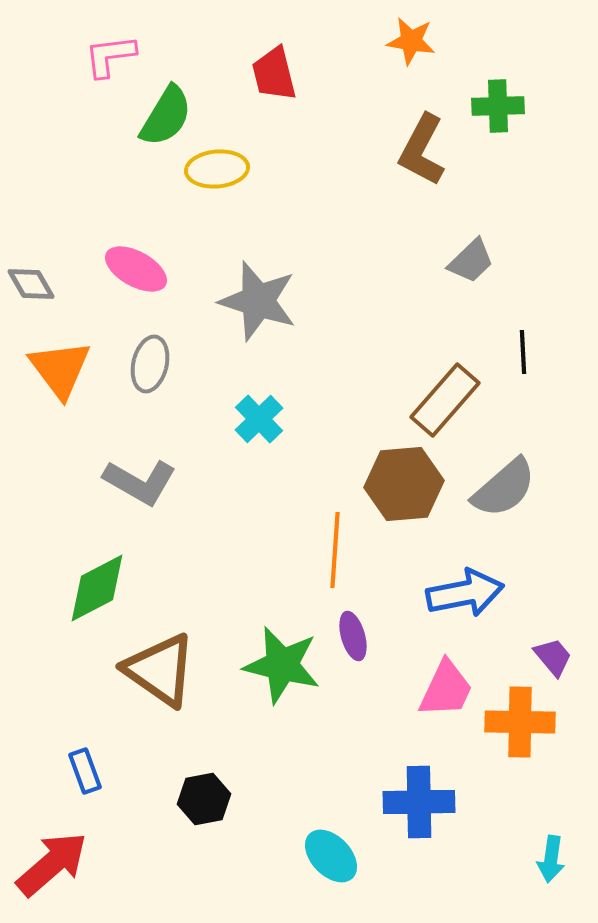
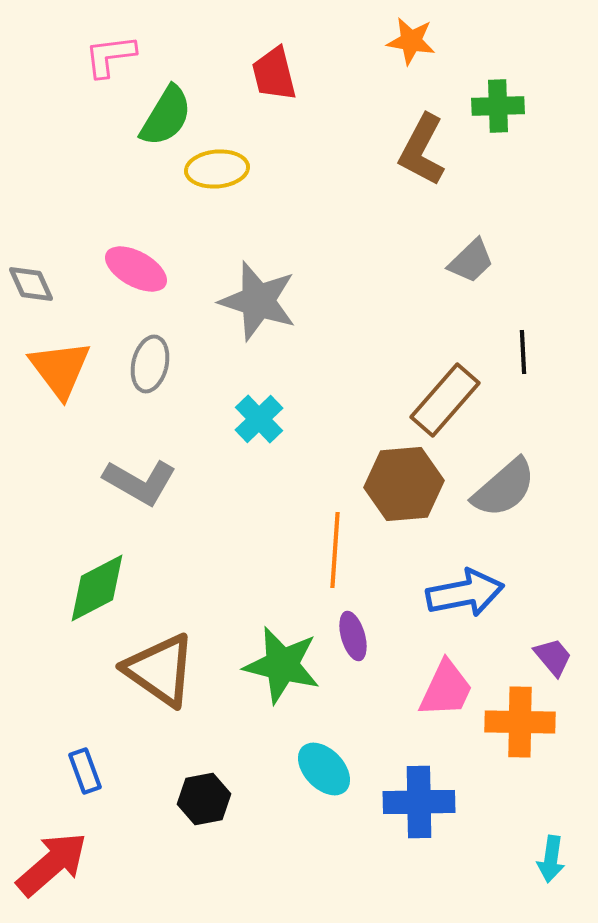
gray diamond: rotated 6 degrees clockwise
cyan ellipse: moved 7 px left, 87 px up
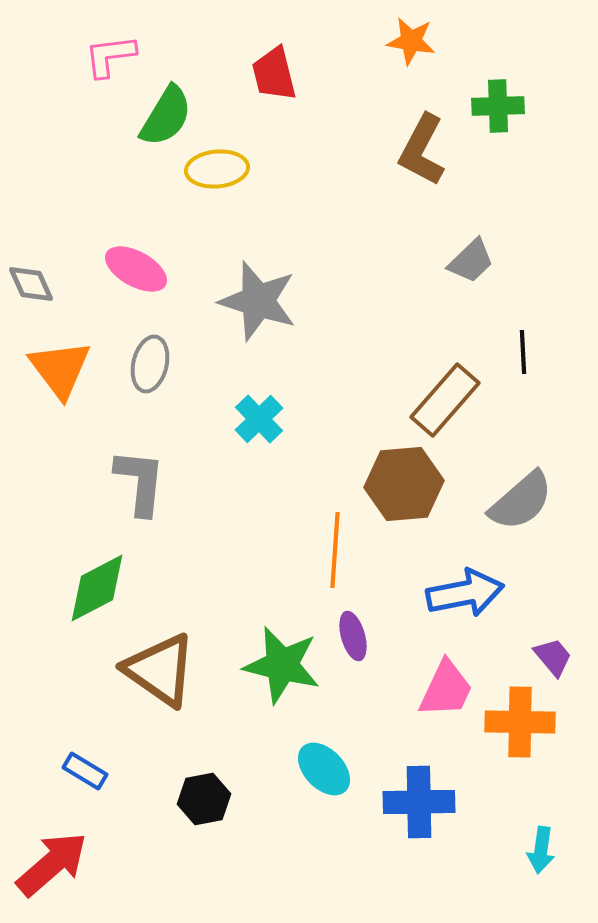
gray L-shape: rotated 114 degrees counterclockwise
gray semicircle: moved 17 px right, 13 px down
blue rectangle: rotated 39 degrees counterclockwise
cyan arrow: moved 10 px left, 9 px up
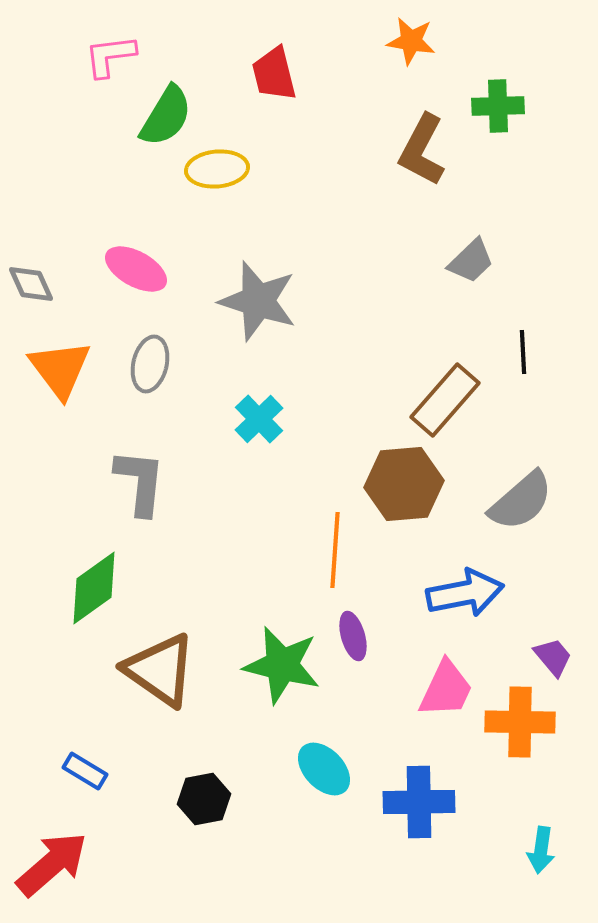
green diamond: moved 3 px left; rotated 8 degrees counterclockwise
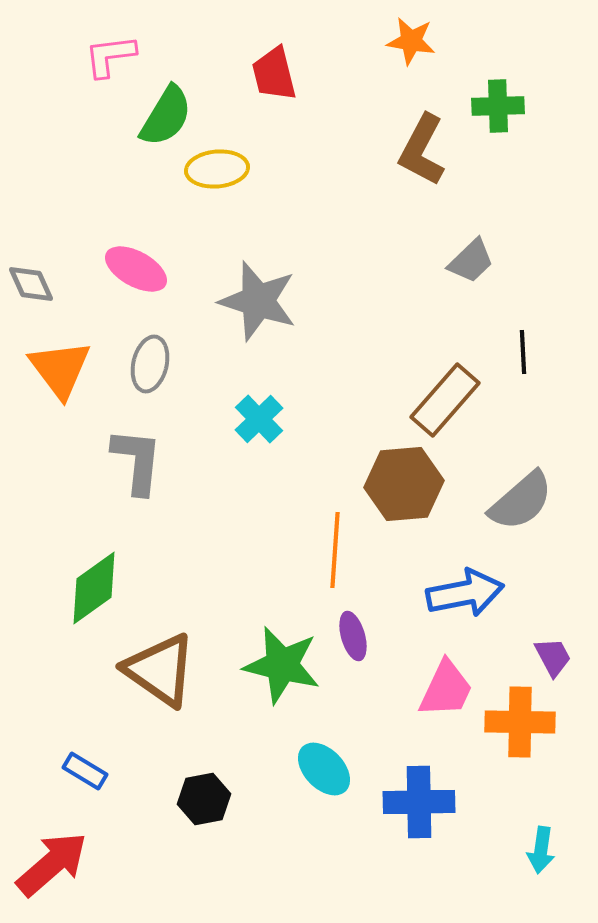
gray L-shape: moved 3 px left, 21 px up
purple trapezoid: rotated 12 degrees clockwise
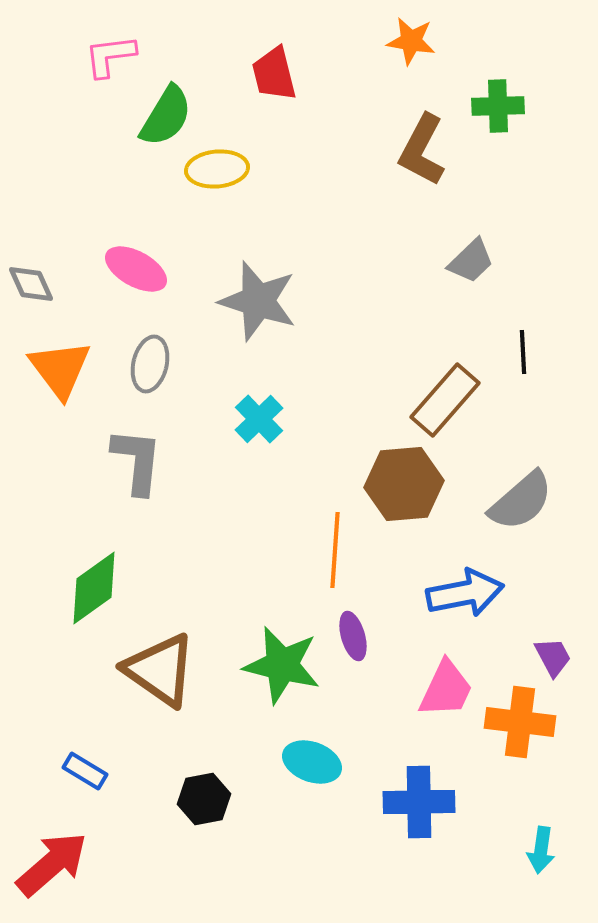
orange cross: rotated 6 degrees clockwise
cyan ellipse: moved 12 px left, 7 px up; rotated 26 degrees counterclockwise
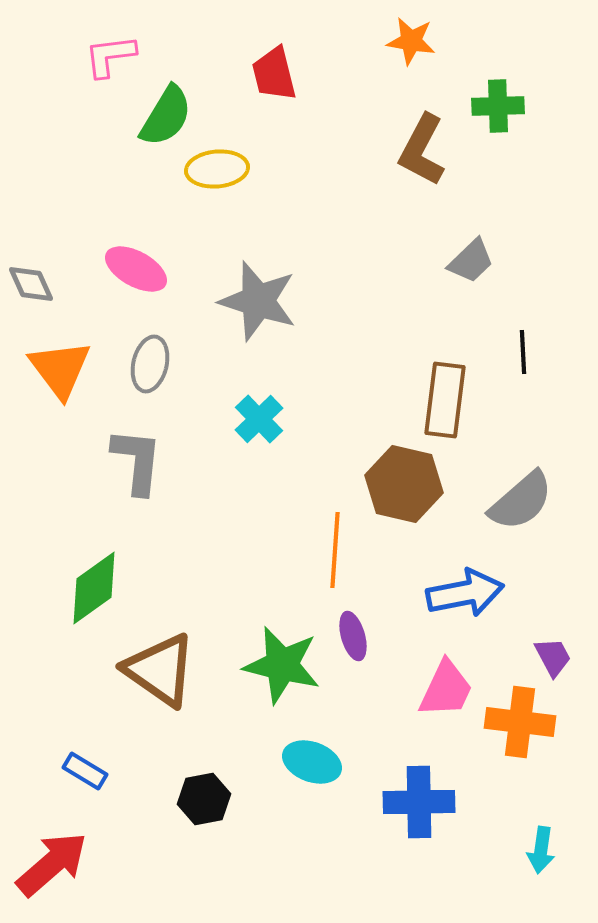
brown rectangle: rotated 34 degrees counterclockwise
brown hexagon: rotated 18 degrees clockwise
